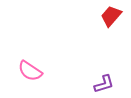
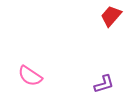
pink semicircle: moved 5 px down
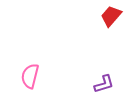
pink semicircle: rotated 70 degrees clockwise
